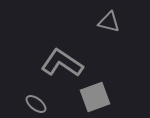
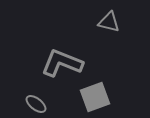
gray L-shape: rotated 12 degrees counterclockwise
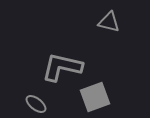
gray L-shape: moved 4 px down; rotated 9 degrees counterclockwise
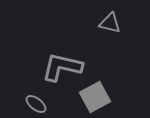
gray triangle: moved 1 px right, 1 px down
gray square: rotated 8 degrees counterclockwise
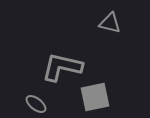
gray square: rotated 16 degrees clockwise
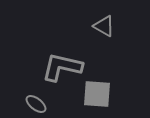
gray triangle: moved 6 px left, 3 px down; rotated 15 degrees clockwise
gray square: moved 2 px right, 3 px up; rotated 16 degrees clockwise
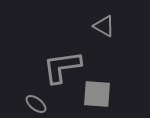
gray L-shape: rotated 21 degrees counterclockwise
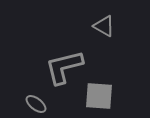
gray L-shape: moved 2 px right; rotated 6 degrees counterclockwise
gray square: moved 2 px right, 2 px down
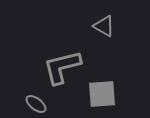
gray L-shape: moved 2 px left
gray square: moved 3 px right, 2 px up; rotated 8 degrees counterclockwise
